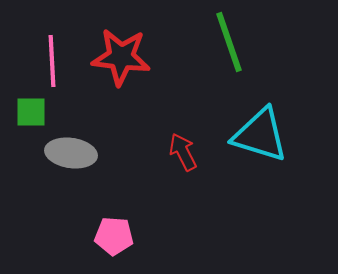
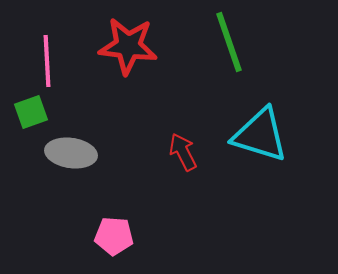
red star: moved 7 px right, 11 px up
pink line: moved 5 px left
green square: rotated 20 degrees counterclockwise
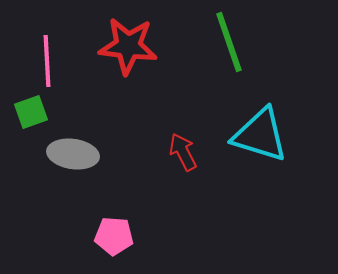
gray ellipse: moved 2 px right, 1 px down
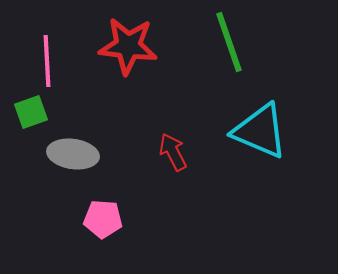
cyan triangle: moved 4 px up; rotated 6 degrees clockwise
red arrow: moved 10 px left
pink pentagon: moved 11 px left, 17 px up
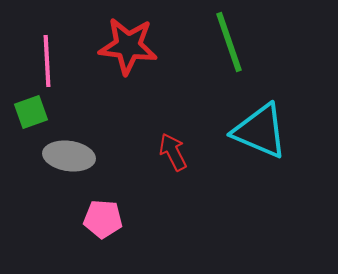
gray ellipse: moved 4 px left, 2 px down
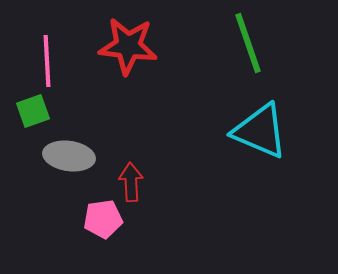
green line: moved 19 px right, 1 px down
green square: moved 2 px right, 1 px up
red arrow: moved 42 px left, 30 px down; rotated 24 degrees clockwise
pink pentagon: rotated 12 degrees counterclockwise
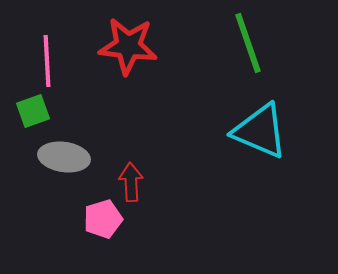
gray ellipse: moved 5 px left, 1 px down
pink pentagon: rotated 9 degrees counterclockwise
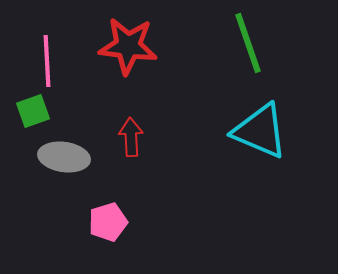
red arrow: moved 45 px up
pink pentagon: moved 5 px right, 3 px down
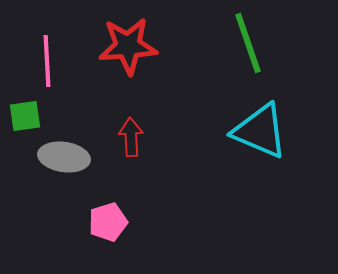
red star: rotated 10 degrees counterclockwise
green square: moved 8 px left, 5 px down; rotated 12 degrees clockwise
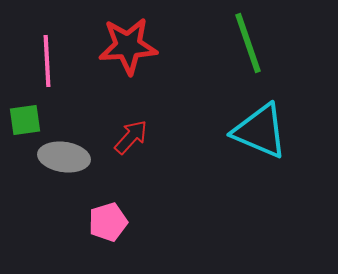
green square: moved 4 px down
red arrow: rotated 45 degrees clockwise
